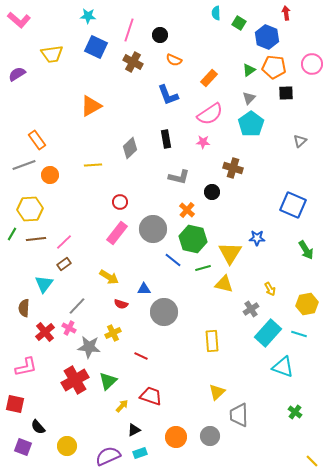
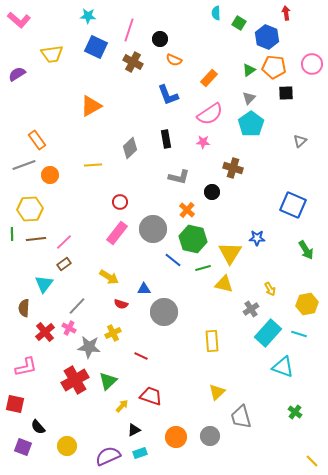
black circle at (160, 35): moved 4 px down
green line at (12, 234): rotated 32 degrees counterclockwise
gray trapezoid at (239, 415): moved 2 px right, 2 px down; rotated 15 degrees counterclockwise
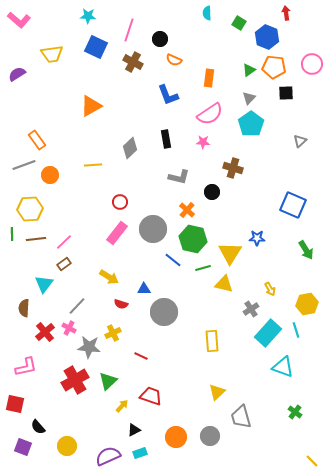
cyan semicircle at (216, 13): moved 9 px left
orange rectangle at (209, 78): rotated 36 degrees counterclockwise
cyan line at (299, 334): moved 3 px left, 4 px up; rotated 56 degrees clockwise
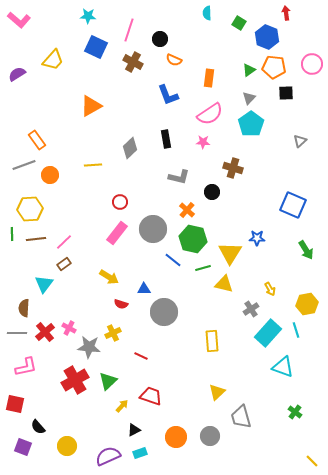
yellow trapezoid at (52, 54): moved 1 px right, 6 px down; rotated 40 degrees counterclockwise
gray line at (77, 306): moved 60 px left, 27 px down; rotated 48 degrees clockwise
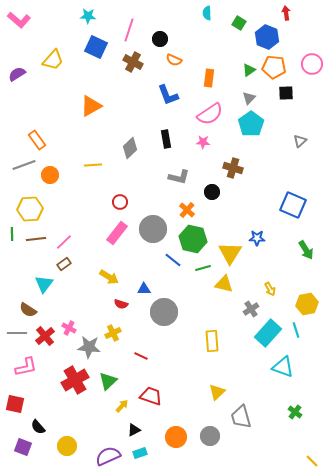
brown semicircle at (24, 308): moved 4 px right, 2 px down; rotated 60 degrees counterclockwise
red cross at (45, 332): moved 4 px down
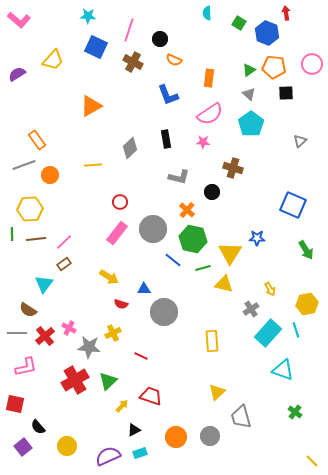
blue hexagon at (267, 37): moved 4 px up
gray triangle at (249, 98): moved 4 px up; rotated 32 degrees counterclockwise
cyan triangle at (283, 367): moved 3 px down
purple square at (23, 447): rotated 30 degrees clockwise
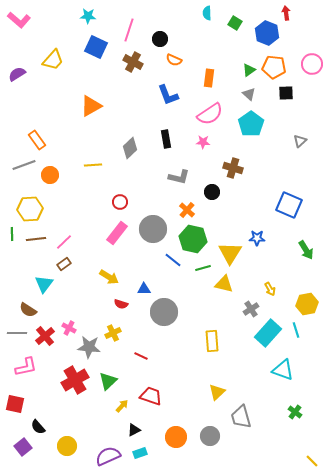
green square at (239, 23): moved 4 px left
blue square at (293, 205): moved 4 px left
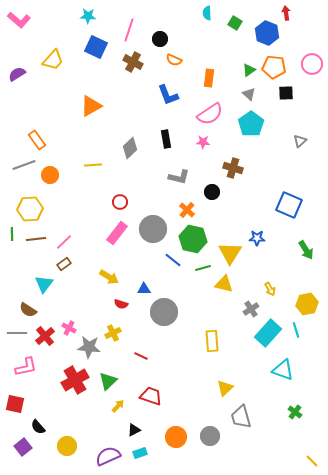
yellow triangle at (217, 392): moved 8 px right, 4 px up
yellow arrow at (122, 406): moved 4 px left
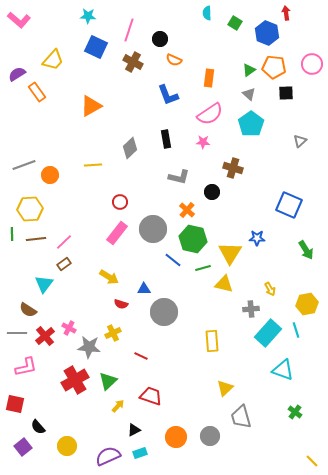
orange rectangle at (37, 140): moved 48 px up
gray cross at (251, 309): rotated 28 degrees clockwise
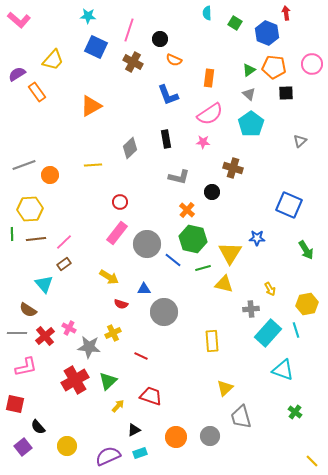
gray circle at (153, 229): moved 6 px left, 15 px down
cyan triangle at (44, 284): rotated 18 degrees counterclockwise
